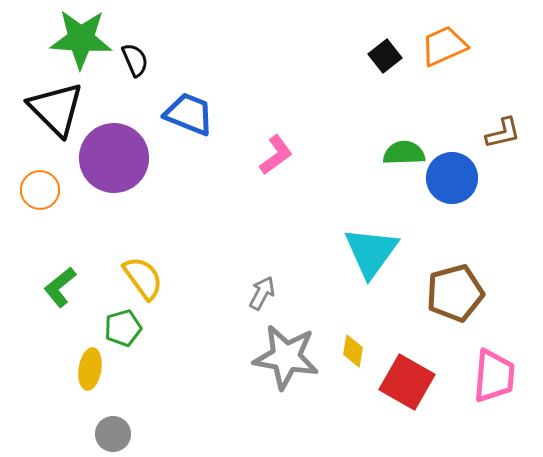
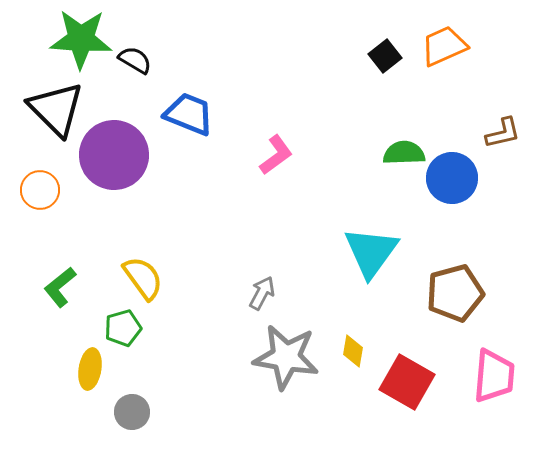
black semicircle: rotated 36 degrees counterclockwise
purple circle: moved 3 px up
gray circle: moved 19 px right, 22 px up
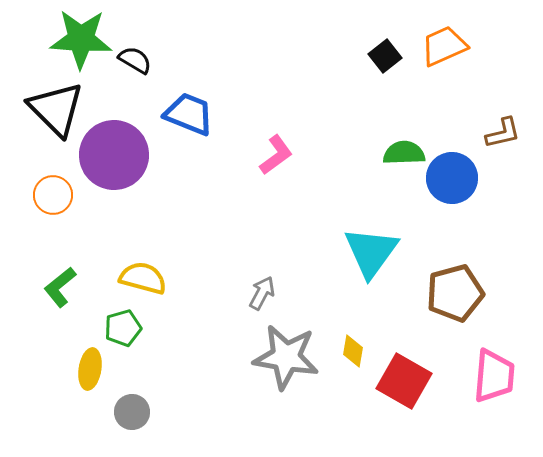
orange circle: moved 13 px right, 5 px down
yellow semicircle: rotated 39 degrees counterclockwise
red square: moved 3 px left, 1 px up
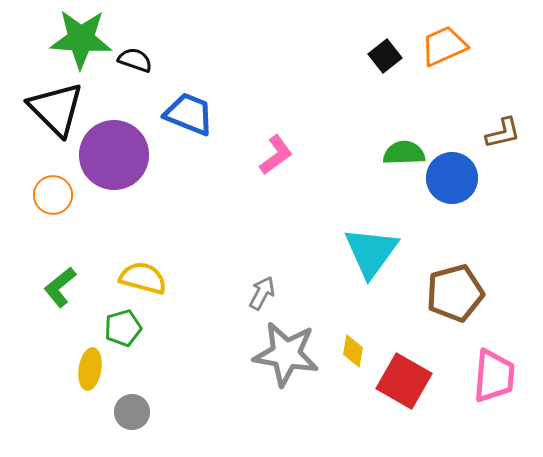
black semicircle: rotated 12 degrees counterclockwise
gray star: moved 3 px up
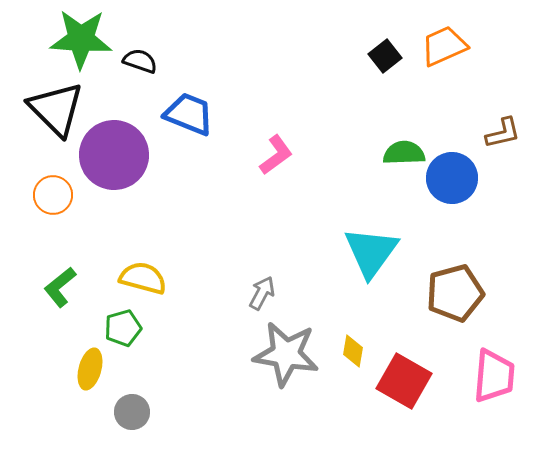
black semicircle: moved 5 px right, 1 px down
yellow ellipse: rotated 6 degrees clockwise
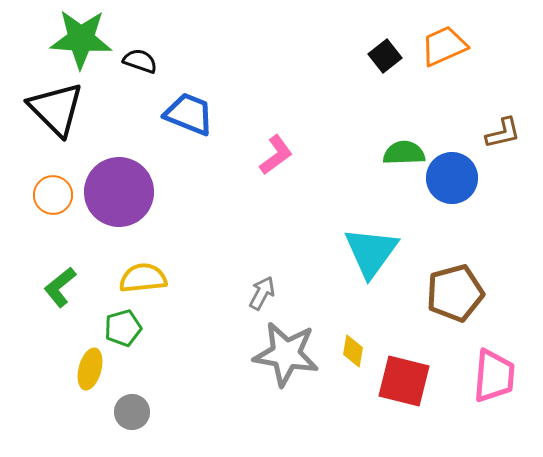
purple circle: moved 5 px right, 37 px down
yellow semicircle: rotated 21 degrees counterclockwise
red square: rotated 16 degrees counterclockwise
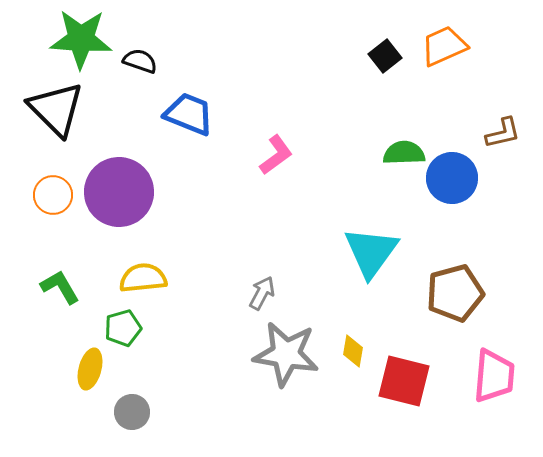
green L-shape: rotated 99 degrees clockwise
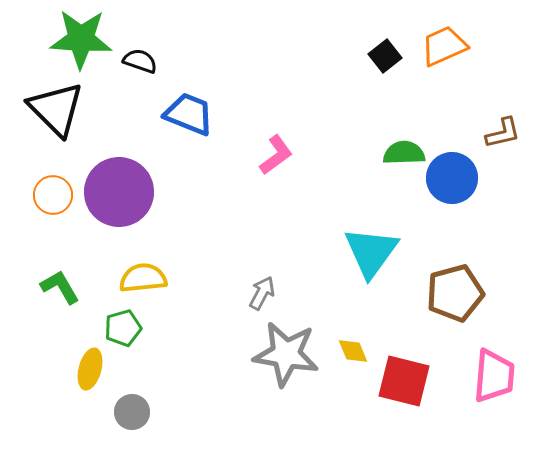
yellow diamond: rotated 32 degrees counterclockwise
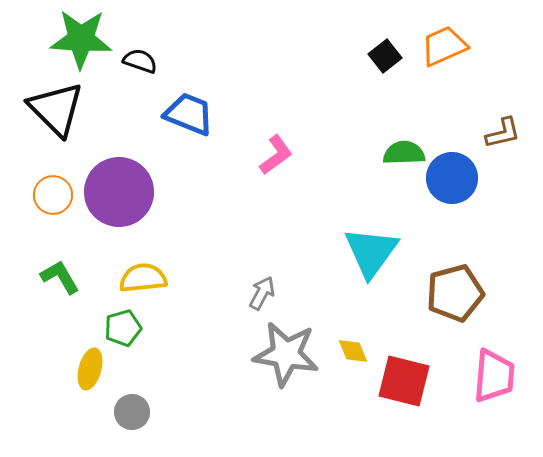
green L-shape: moved 10 px up
